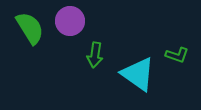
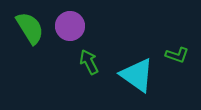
purple circle: moved 5 px down
green arrow: moved 6 px left, 7 px down; rotated 145 degrees clockwise
cyan triangle: moved 1 px left, 1 px down
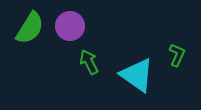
green semicircle: rotated 64 degrees clockwise
green L-shape: rotated 85 degrees counterclockwise
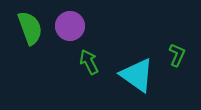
green semicircle: rotated 52 degrees counterclockwise
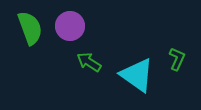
green L-shape: moved 4 px down
green arrow: rotated 30 degrees counterclockwise
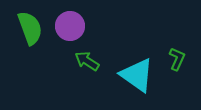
green arrow: moved 2 px left, 1 px up
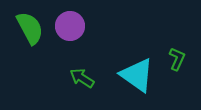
green semicircle: rotated 8 degrees counterclockwise
green arrow: moved 5 px left, 17 px down
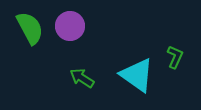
green L-shape: moved 2 px left, 2 px up
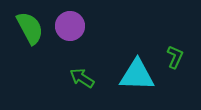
cyan triangle: rotated 33 degrees counterclockwise
